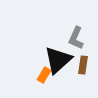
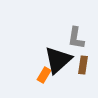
gray L-shape: rotated 15 degrees counterclockwise
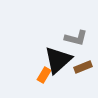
gray L-shape: rotated 85 degrees counterclockwise
brown rectangle: moved 2 px down; rotated 60 degrees clockwise
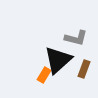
brown rectangle: moved 1 px right, 2 px down; rotated 48 degrees counterclockwise
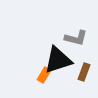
black triangle: rotated 24 degrees clockwise
brown rectangle: moved 3 px down
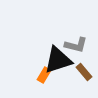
gray L-shape: moved 7 px down
brown rectangle: rotated 60 degrees counterclockwise
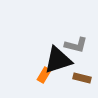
brown rectangle: moved 2 px left, 6 px down; rotated 36 degrees counterclockwise
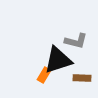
gray L-shape: moved 4 px up
brown rectangle: rotated 12 degrees counterclockwise
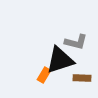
gray L-shape: moved 1 px down
black triangle: moved 2 px right
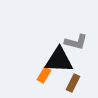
black triangle: moved 1 px left; rotated 20 degrees clockwise
brown rectangle: moved 9 px left, 5 px down; rotated 66 degrees counterclockwise
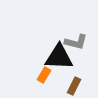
black triangle: moved 3 px up
brown rectangle: moved 1 px right, 3 px down
